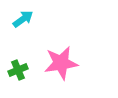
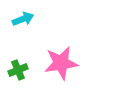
cyan arrow: rotated 15 degrees clockwise
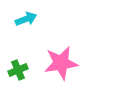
cyan arrow: moved 3 px right
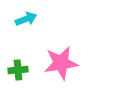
green cross: rotated 18 degrees clockwise
